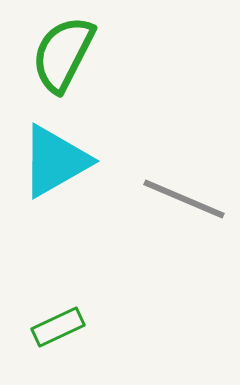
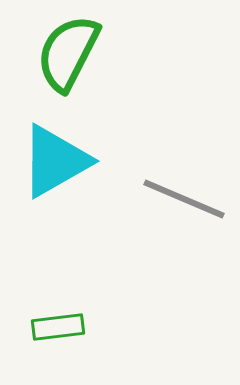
green semicircle: moved 5 px right, 1 px up
green rectangle: rotated 18 degrees clockwise
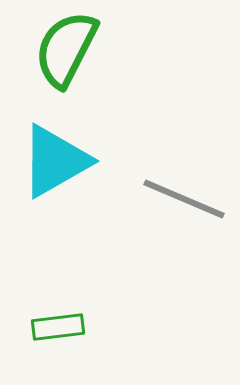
green semicircle: moved 2 px left, 4 px up
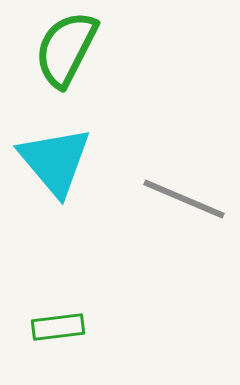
cyan triangle: rotated 40 degrees counterclockwise
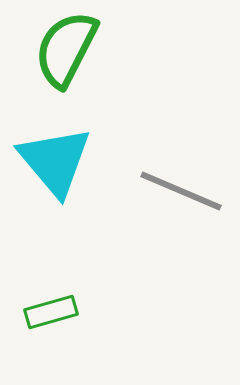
gray line: moved 3 px left, 8 px up
green rectangle: moved 7 px left, 15 px up; rotated 9 degrees counterclockwise
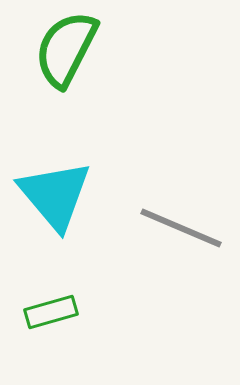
cyan triangle: moved 34 px down
gray line: moved 37 px down
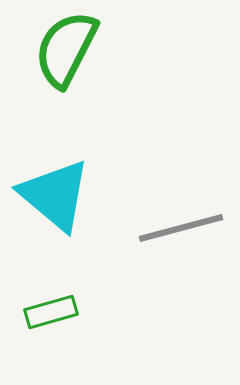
cyan triangle: rotated 10 degrees counterclockwise
gray line: rotated 38 degrees counterclockwise
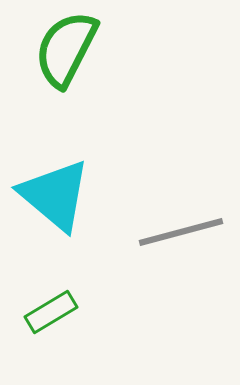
gray line: moved 4 px down
green rectangle: rotated 15 degrees counterclockwise
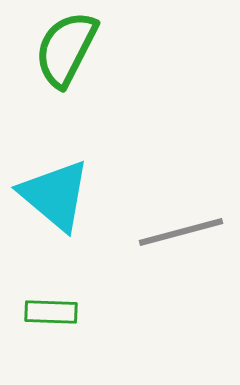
green rectangle: rotated 33 degrees clockwise
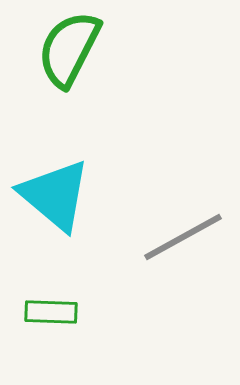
green semicircle: moved 3 px right
gray line: moved 2 px right, 5 px down; rotated 14 degrees counterclockwise
